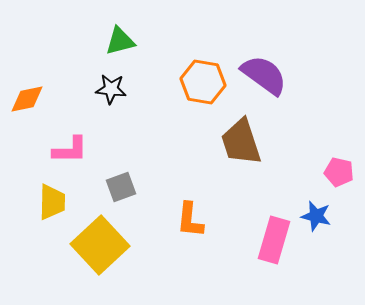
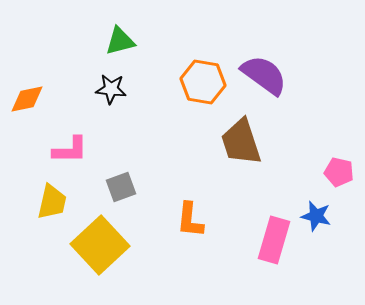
yellow trapezoid: rotated 12 degrees clockwise
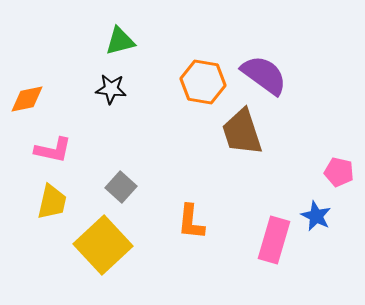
brown trapezoid: moved 1 px right, 10 px up
pink L-shape: moved 17 px left; rotated 12 degrees clockwise
gray square: rotated 28 degrees counterclockwise
blue star: rotated 12 degrees clockwise
orange L-shape: moved 1 px right, 2 px down
yellow square: moved 3 px right
